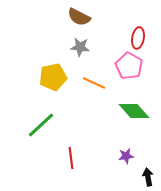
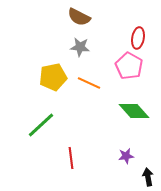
orange line: moved 5 px left
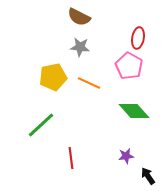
black arrow: moved 1 px up; rotated 24 degrees counterclockwise
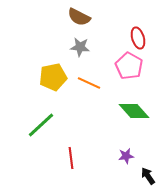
red ellipse: rotated 25 degrees counterclockwise
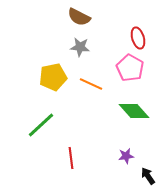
pink pentagon: moved 1 px right, 2 px down
orange line: moved 2 px right, 1 px down
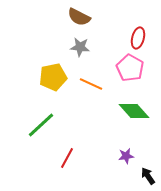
red ellipse: rotated 30 degrees clockwise
red line: moved 4 px left; rotated 35 degrees clockwise
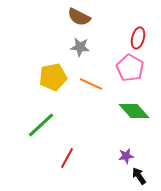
black arrow: moved 9 px left
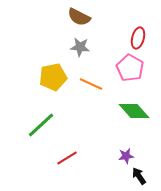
red line: rotated 30 degrees clockwise
